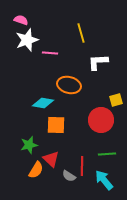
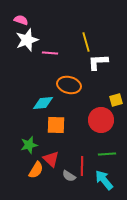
yellow line: moved 5 px right, 9 px down
cyan diamond: rotated 15 degrees counterclockwise
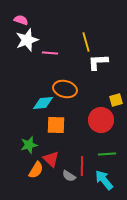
orange ellipse: moved 4 px left, 4 px down
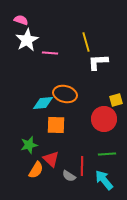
white star: rotated 10 degrees counterclockwise
orange ellipse: moved 5 px down
red circle: moved 3 px right, 1 px up
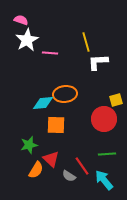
orange ellipse: rotated 20 degrees counterclockwise
red line: rotated 36 degrees counterclockwise
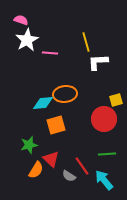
orange square: rotated 18 degrees counterclockwise
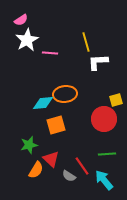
pink semicircle: rotated 128 degrees clockwise
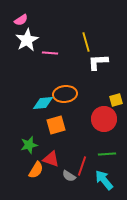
red triangle: rotated 24 degrees counterclockwise
red line: rotated 54 degrees clockwise
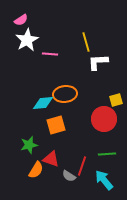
pink line: moved 1 px down
